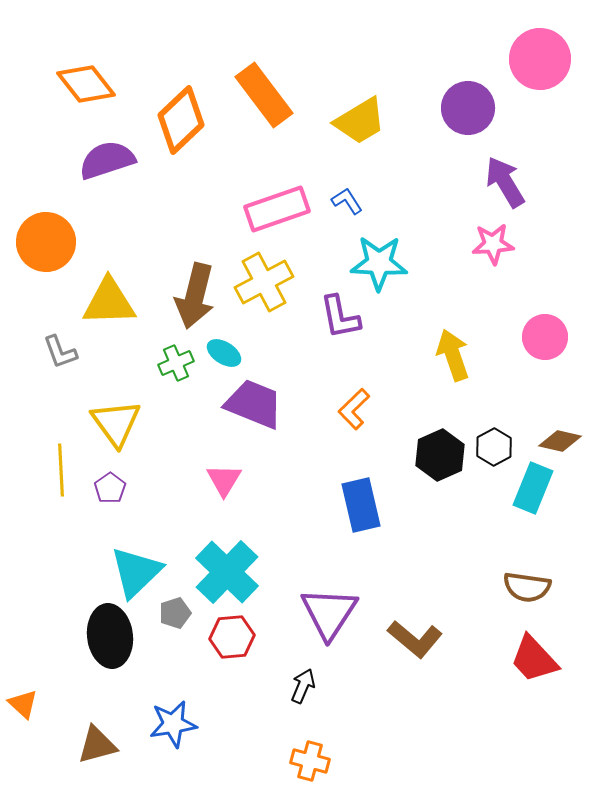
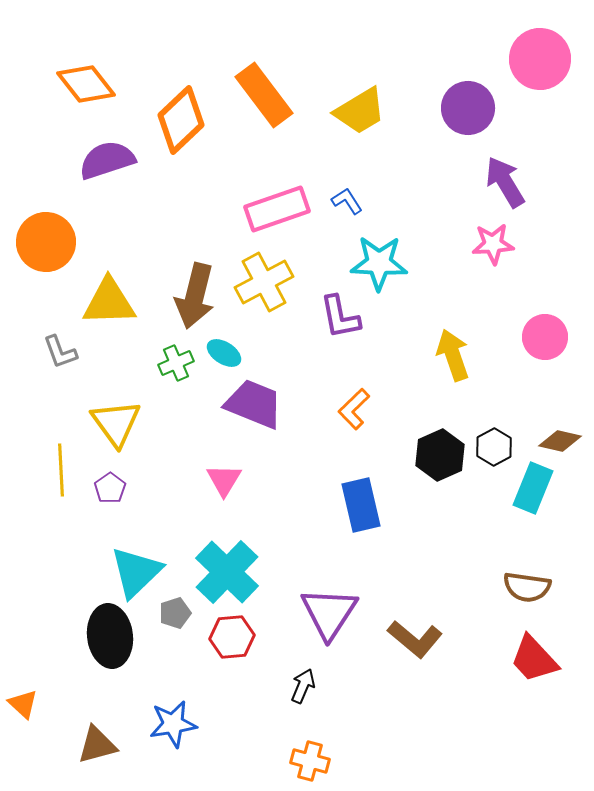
yellow trapezoid at (360, 121): moved 10 px up
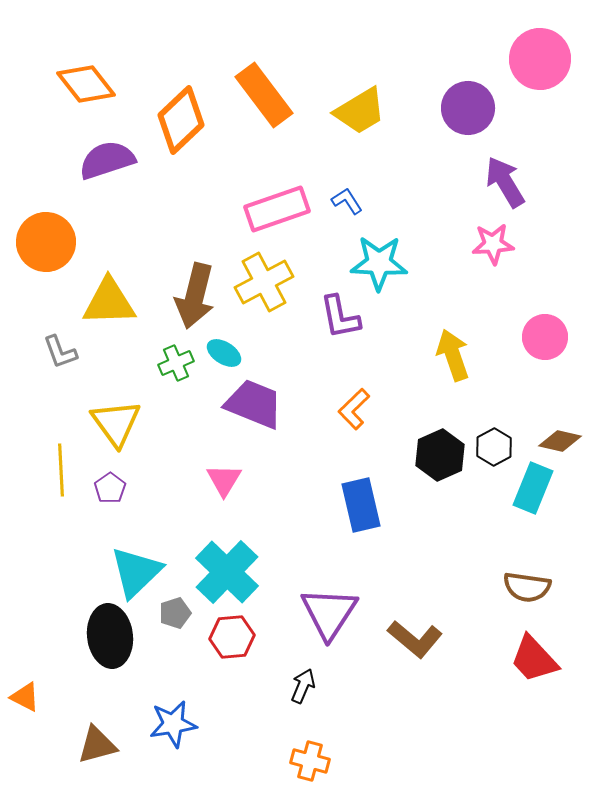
orange triangle at (23, 704): moved 2 px right, 7 px up; rotated 16 degrees counterclockwise
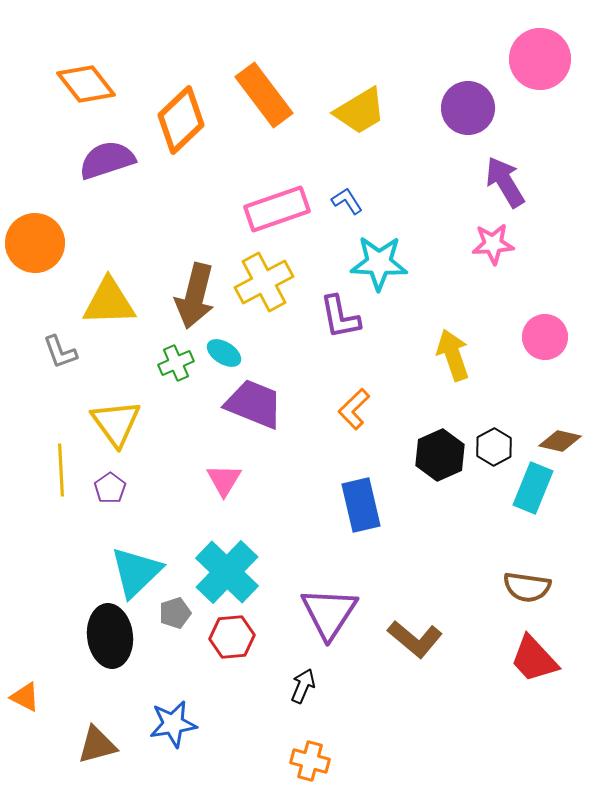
orange circle at (46, 242): moved 11 px left, 1 px down
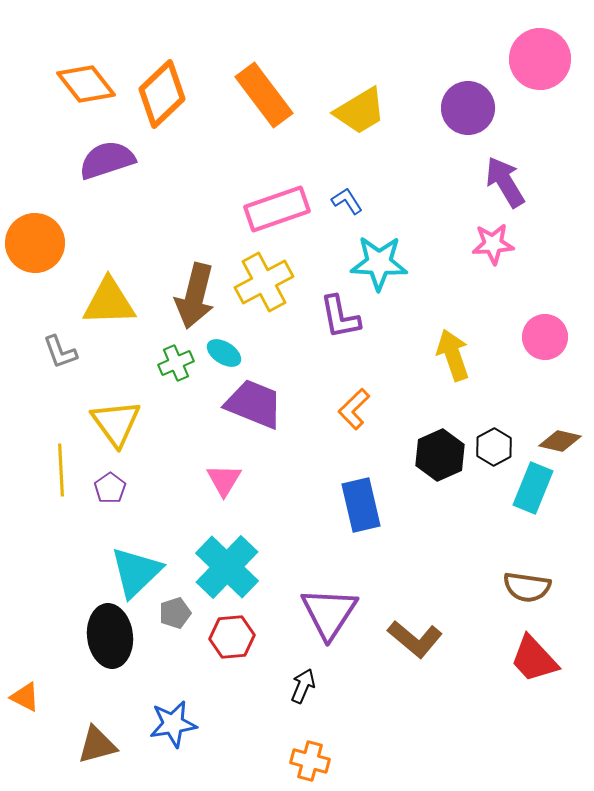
orange diamond at (181, 120): moved 19 px left, 26 px up
cyan cross at (227, 572): moved 5 px up
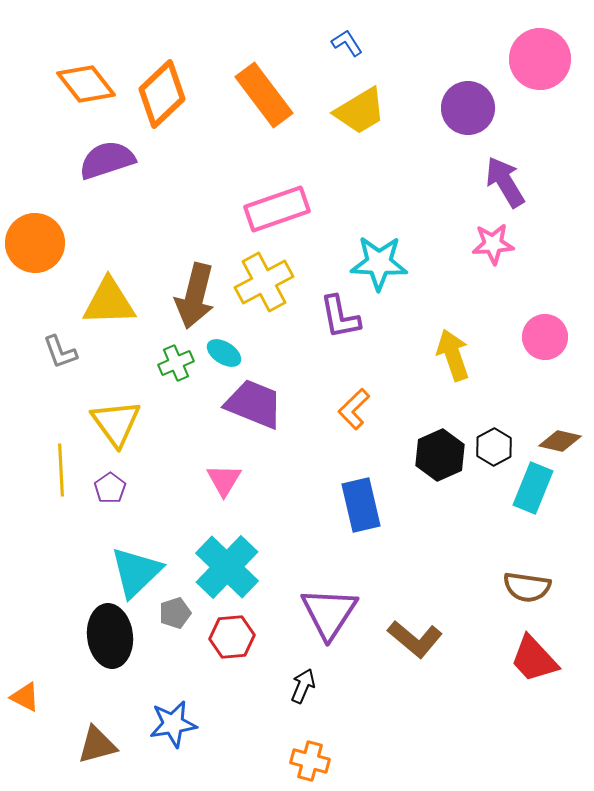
blue L-shape at (347, 201): moved 158 px up
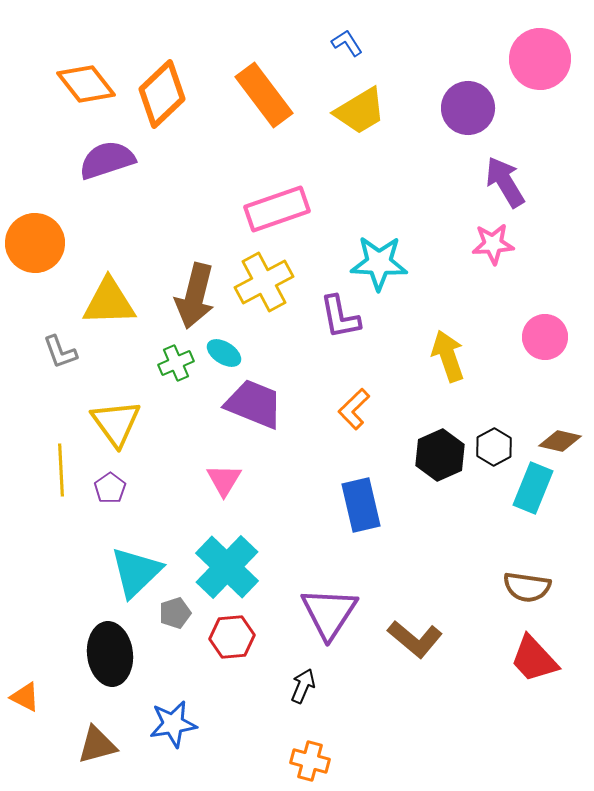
yellow arrow at (453, 355): moved 5 px left, 1 px down
black ellipse at (110, 636): moved 18 px down
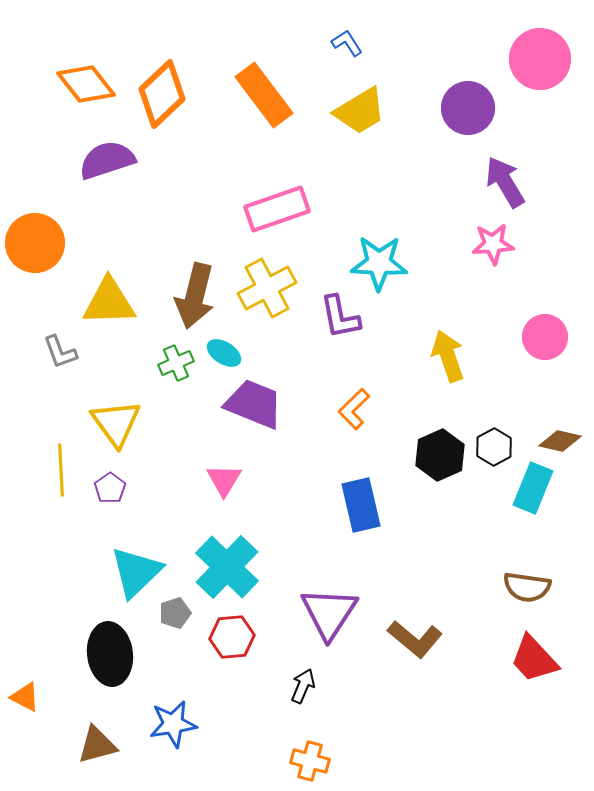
yellow cross at (264, 282): moved 3 px right, 6 px down
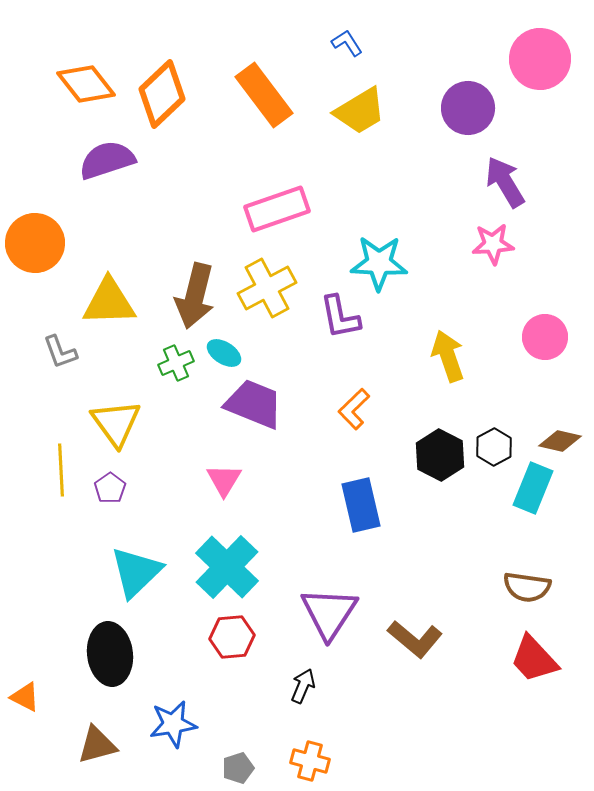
black hexagon at (440, 455): rotated 9 degrees counterclockwise
gray pentagon at (175, 613): moved 63 px right, 155 px down
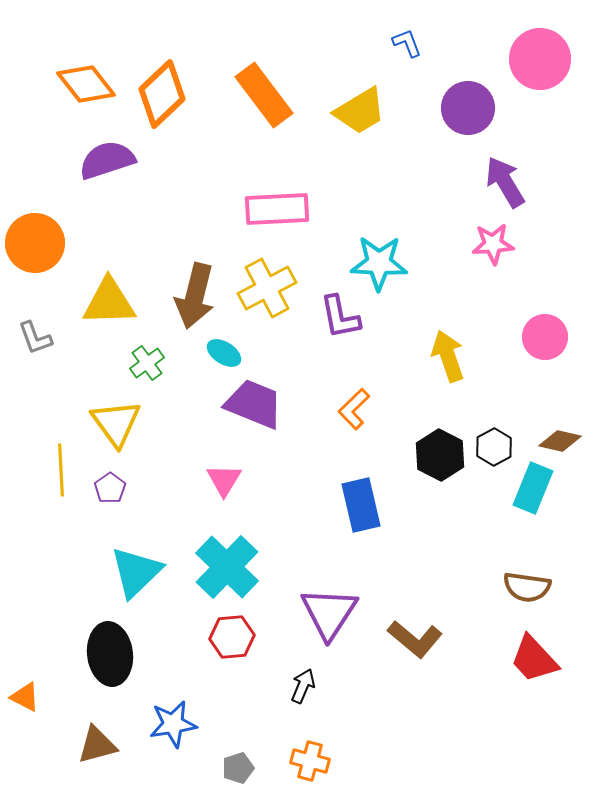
blue L-shape at (347, 43): moved 60 px right; rotated 12 degrees clockwise
pink rectangle at (277, 209): rotated 16 degrees clockwise
gray L-shape at (60, 352): moved 25 px left, 14 px up
green cross at (176, 363): moved 29 px left; rotated 12 degrees counterclockwise
